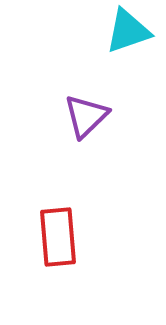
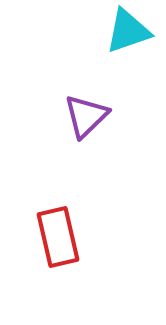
red rectangle: rotated 8 degrees counterclockwise
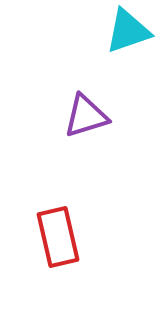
purple triangle: rotated 27 degrees clockwise
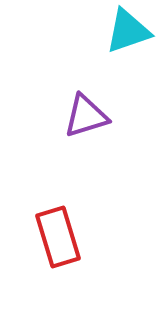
red rectangle: rotated 4 degrees counterclockwise
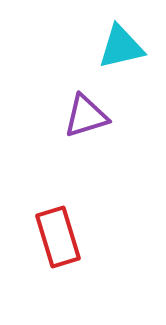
cyan triangle: moved 7 px left, 16 px down; rotated 6 degrees clockwise
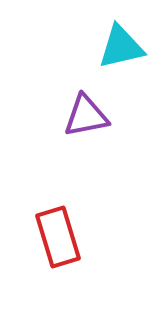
purple triangle: rotated 6 degrees clockwise
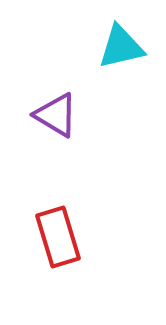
purple triangle: moved 30 px left, 1 px up; rotated 42 degrees clockwise
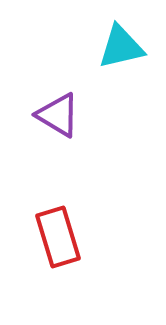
purple triangle: moved 2 px right
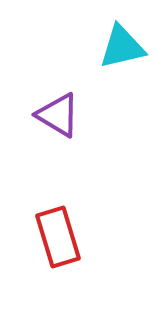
cyan triangle: moved 1 px right
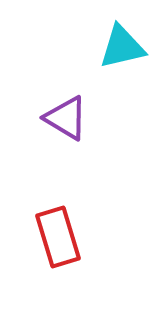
purple triangle: moved 8 px right, 3 px down
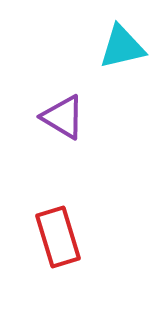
purple triangle: moved 3 px left, 1 px up
